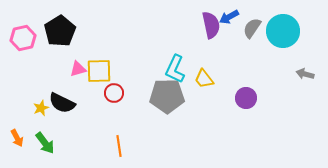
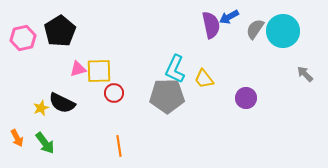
gray semicircle: moved 3 px right, 1 px down
gray arrow: rotated 30 degrees clockwise
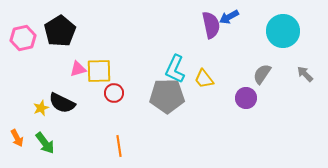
gray semicircle: moved 7 px right, 45 px down
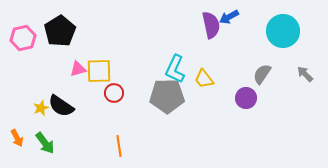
black semicircle: moved 1 px left, 3 px down; rotated 8 degrees clockwise
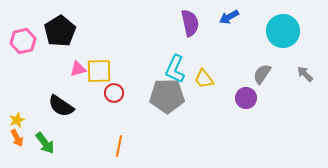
purple semicircle: moved 21 px left, 2 px up
pink hexagon: moved 3 px down
yellow star: moved 24 px left, 12 px down
orange line: rotated 20 degrees clockwise
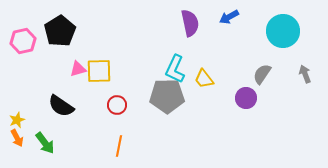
gray arrow: rotated 24 degrees clockwise
red circle: moved 3 px right, 12 px down
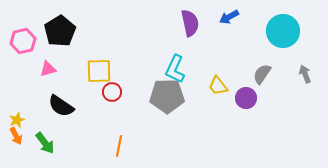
pink triangle: moved 30 px left
yellow trapezoid: moved 14 px right, 7 px down
red circle: moved 5 px left, 13 px up
orange arrow: moved 1 px left, 2 px up
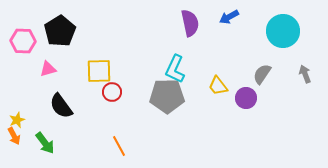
pink hexagon: rotated 15 degrees clockwise
black semicircle: rotated 20 degrees clockwise
orange arrow: moved 2 px left
orange line: rotated 40 degrees counterclockwise
